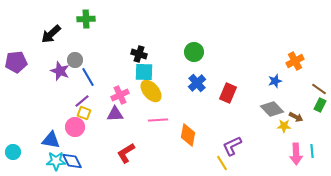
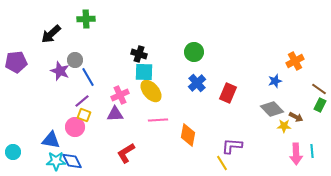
yellow square: moved 2 px down
purple L-shape: rotated 30 degrees clockwise
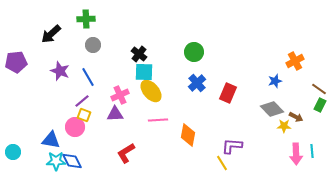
black cross: rotated 21 degrees clockwise
gray circle: moved 18 px right, 15 px up
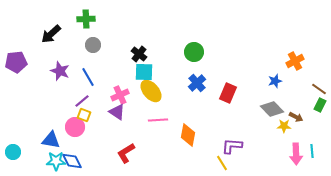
purple triangle: moved 2 px right, 2 px up; rotated 36 degrees clockwise
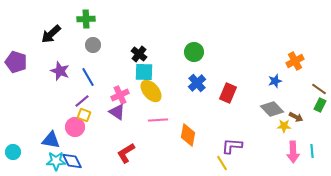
purple pentagon: rotated 25 degrees clockwise
pink arrow: moved 3 px left, 2 px up
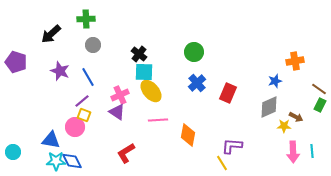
orange cross: rotated 18 degrees clockwise
gray diamond: moved 3 px left, 2 px up; rotated 70 degrees counterclockwise
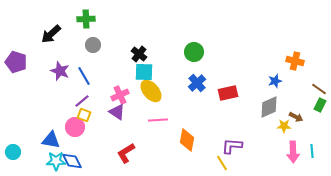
orange cross: rotated 24 degrees clockwise
blue line: moved 4 px left, 1 px up
red rectangle: rotated 54 degrees clockwise
orange diamond: moved 1 px left, 5 px down
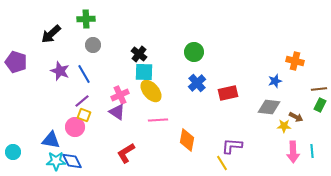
blue line: moved 2 px up
brown line: rotated 42 degrees counterclockwise
gray diamond: rotated 30 degrees clockwise
